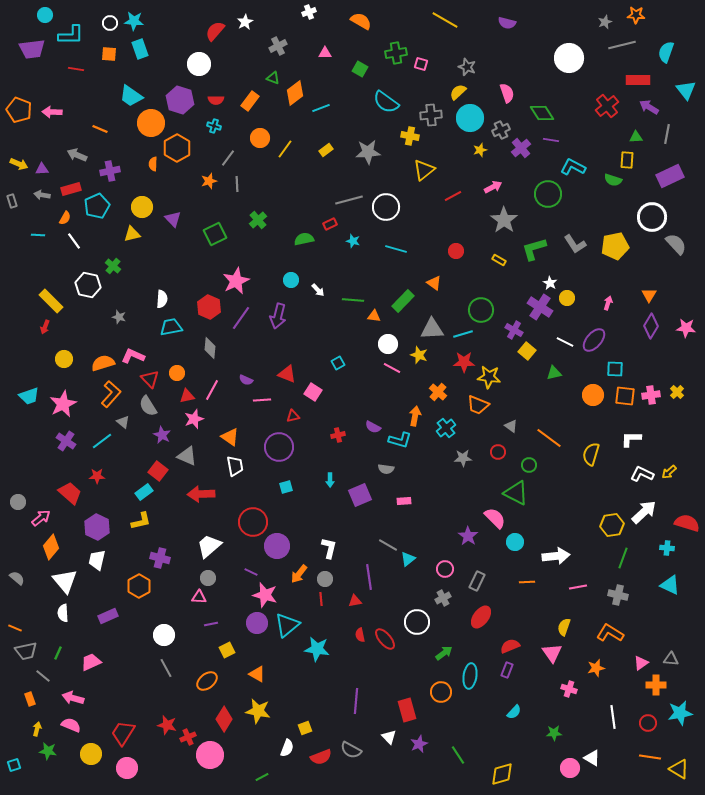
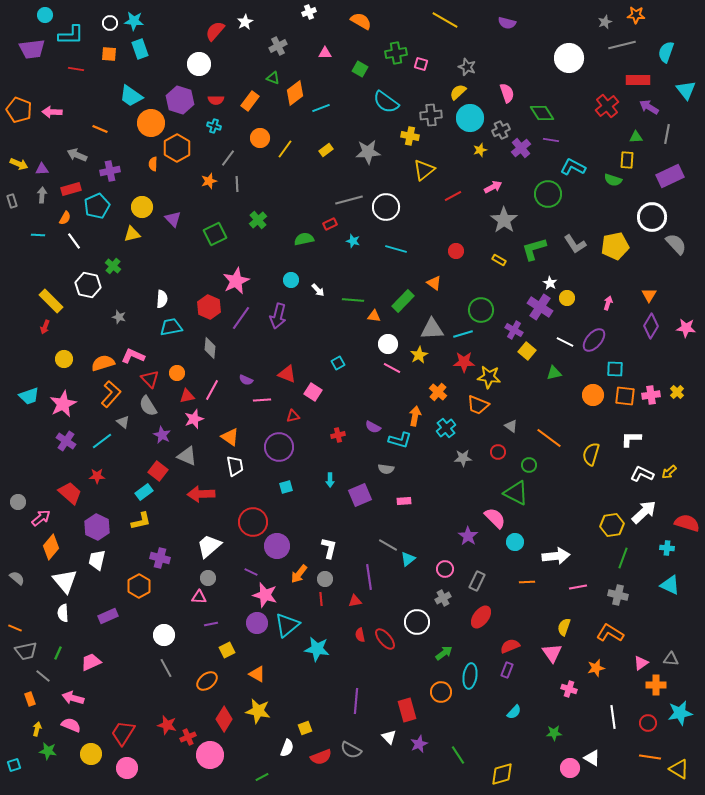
gray arrow at (42, 195): rotated 84 degrees clockwise
yellow star at (419, 355): rotated 24 degrees clockwise
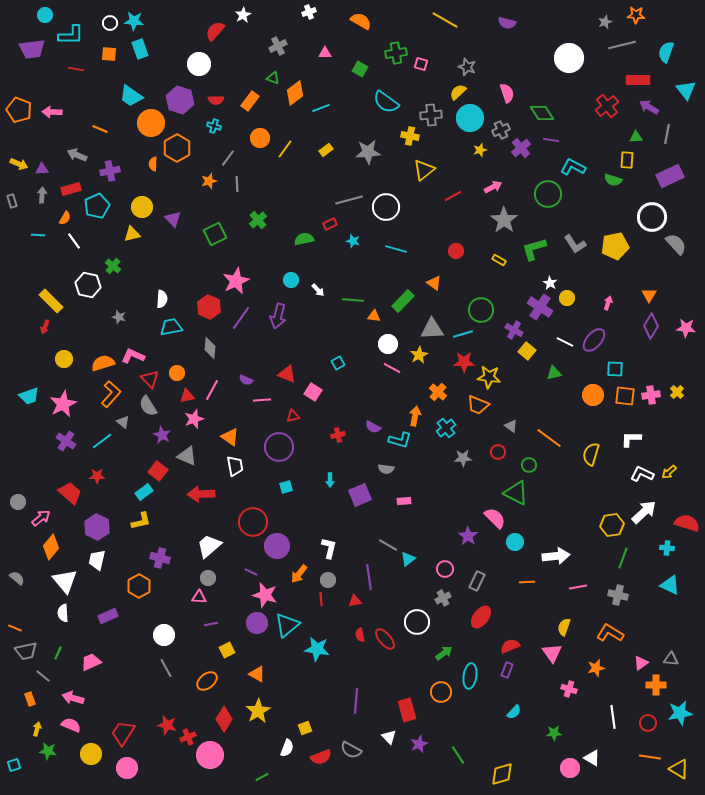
white star at (245, 22): moved 2 px left, 7 px up
gray circle at (325, 579): moved 3 px right, 1 px down
yellow star at (258, 711): rotated 30 degrees clockwise
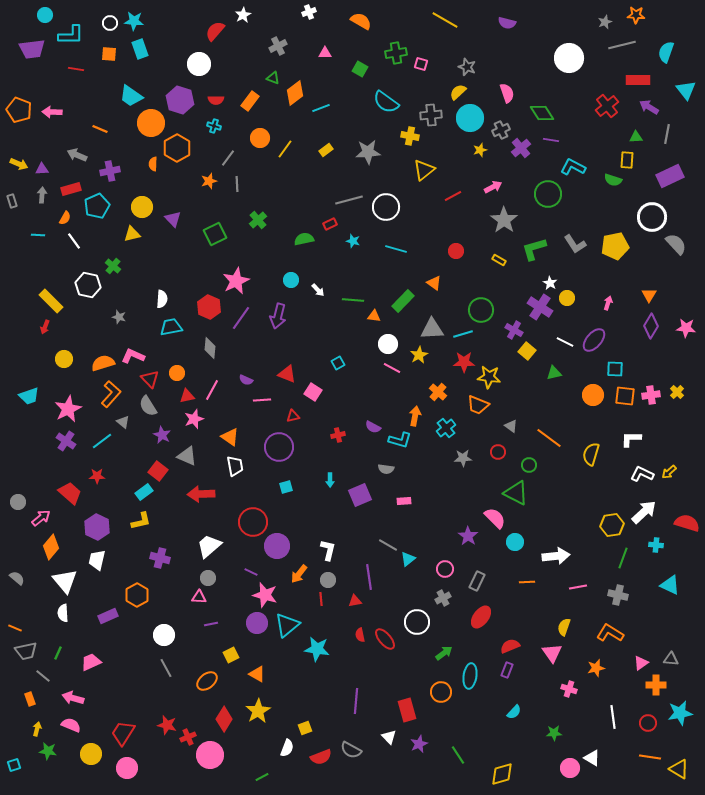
pink star at (63, 404): moved 5 px right, 5 px down
white L-shape at (329, 548): moved 1 px left, 2 px down
cyan cross at (667, 548): moved 11 px left, 3 px up
orange hexagon at (139, 586): moved 2 px left, 9 px down
yellow square at (227, 650): moved 4 px right, 5 px down
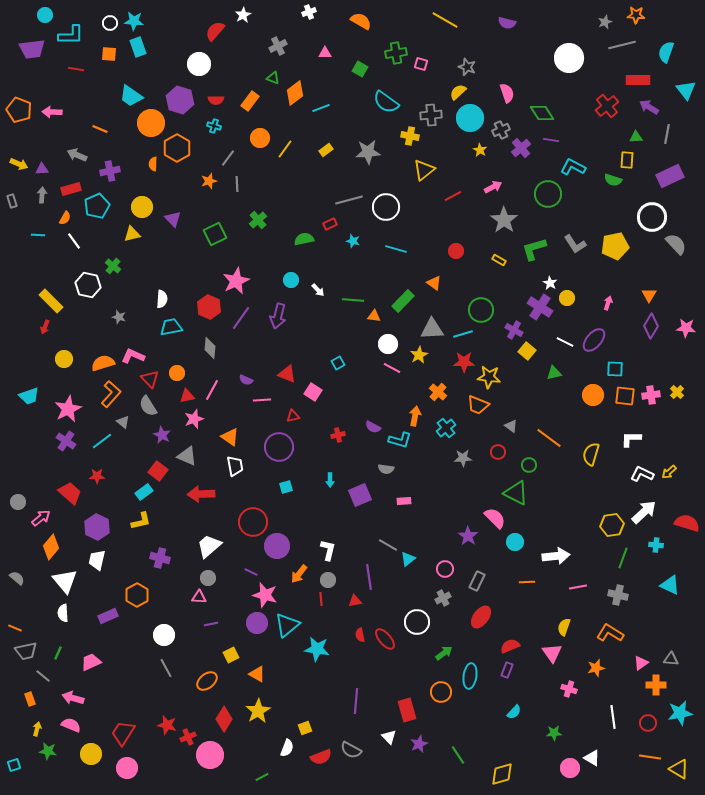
cyan rectangle at (140, 49): moved 2 px left, 2 px up
yellow star at (480, 150): rotated 24 degrees counterclockwise
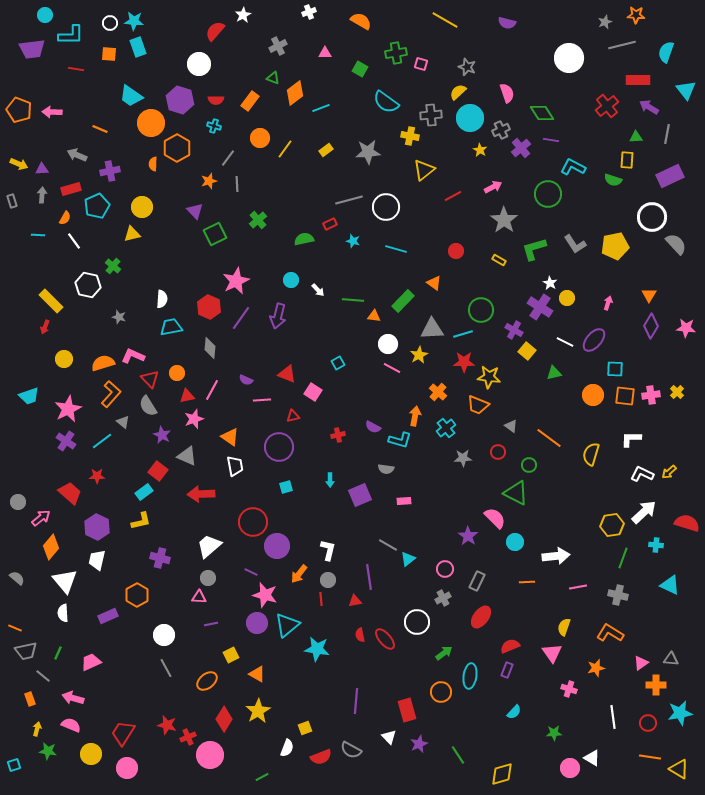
purple triangle at (173, 219): moved 22 px right, 8 px up
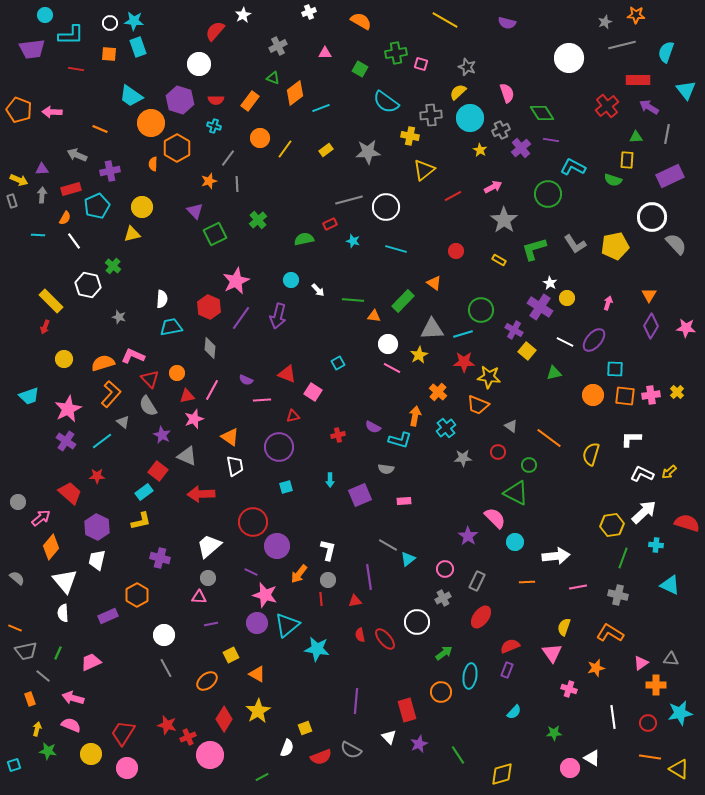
yellow arrow at (19, 164): moved 16 px down
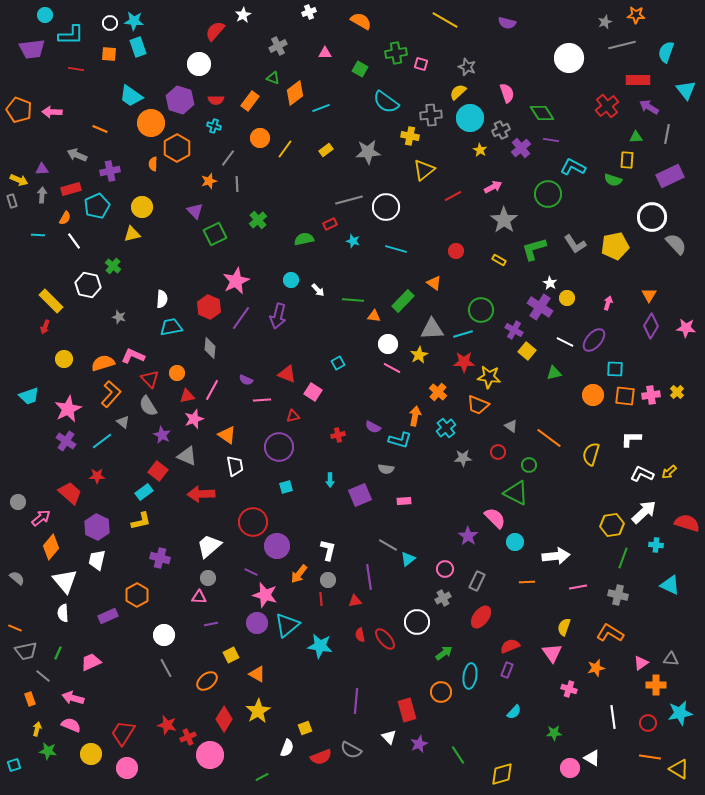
orange triangle at (230, 437): moved 3 px left, 2 px up
cyan star at (317, 649): moved 3 px right, 3 px up
